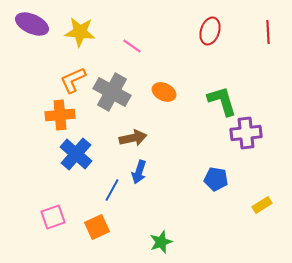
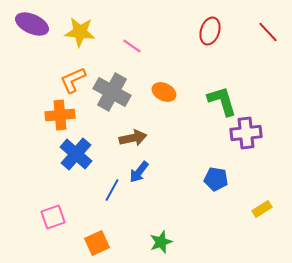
red line: rotated 40 degrees counterclockwise
blue arrow: rotated 20 degrees clockwise
yellow rectangle: moved 4 px down
orange square: moved 16 px down
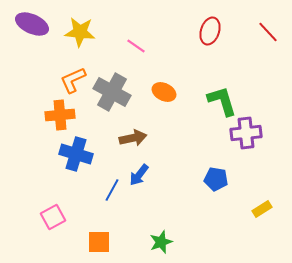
pink line: moved 4 px right
blue cross: rotated 24 degrees counterclockwise
blue arrow: moved 3 px down
pink square: rotated 10 degrees counterclockwise
orange square: moved 2 px right, 1 px up; rotated 25 degrees clockwise
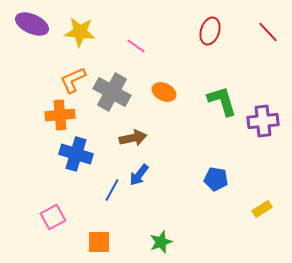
purple cross: moved 17 px right, 12 px up
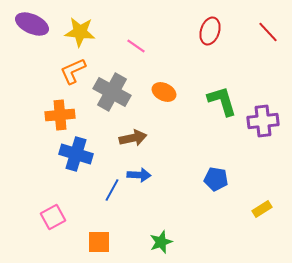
orange L-shape: moved 9 px up
blue arrow: rotated 125 degrees counterclockwise
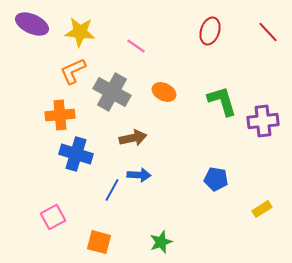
orange square: rotated 15 degrees clockwise
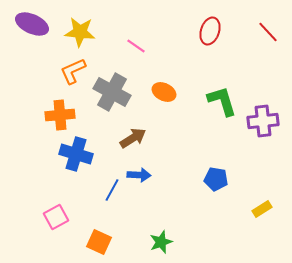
brown arrow: rotated 20 degrees counterclockwise
pink square: moved 3 px right
orange square: rotated 10 degrees clockwise
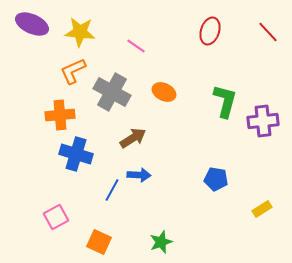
green L-shape: moved 3 px right; rotated 32 degrees clockwise
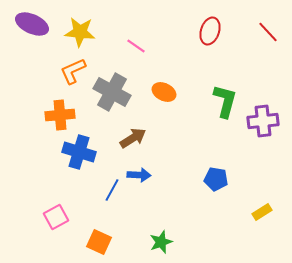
blue cross: moved 3 px right, 2 px up
yellow rectangle: moved 3 px down
